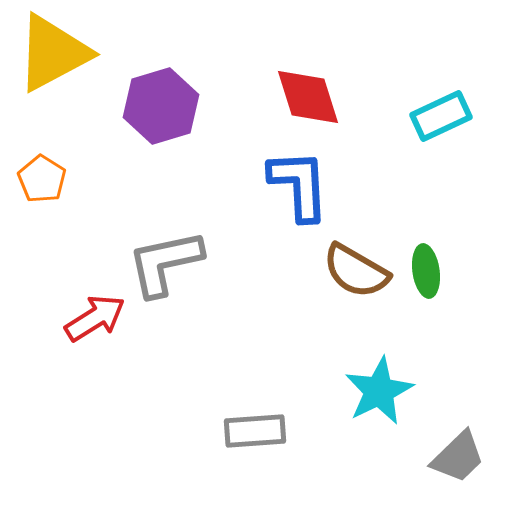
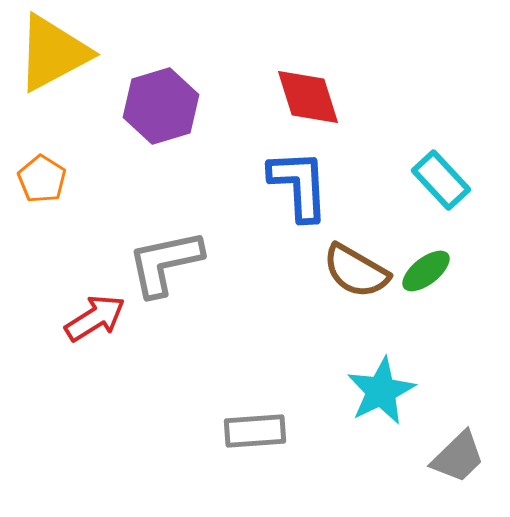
cyan rectangle: moved 64 px down; rotated 72 degrees clockwise
green ellipse: rotated 60 degrees clockwise
cyan star: moved 2 px right
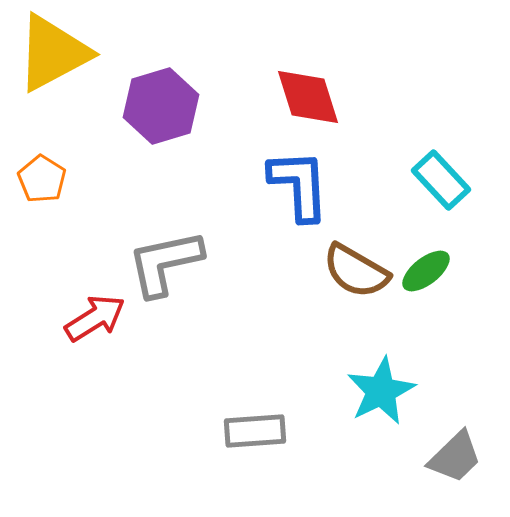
gray trapezoid: moved 3 px left
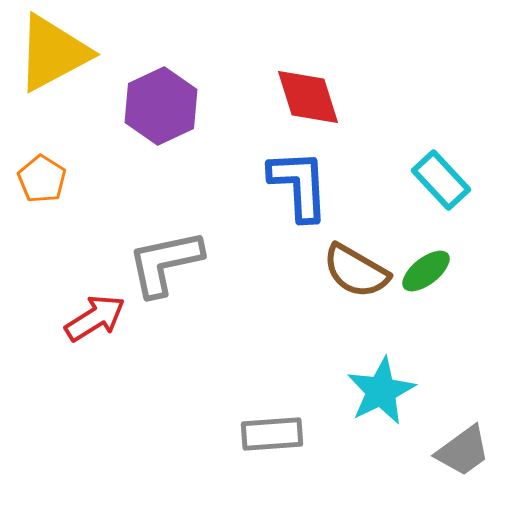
purple hexagon: rotated 8 degrees counterclockwise
gray rectangle: moved 17 px right, 3 px down
gray trapezoid: moved 8 px right, 6 px up; rotated 8 degrees clockwise
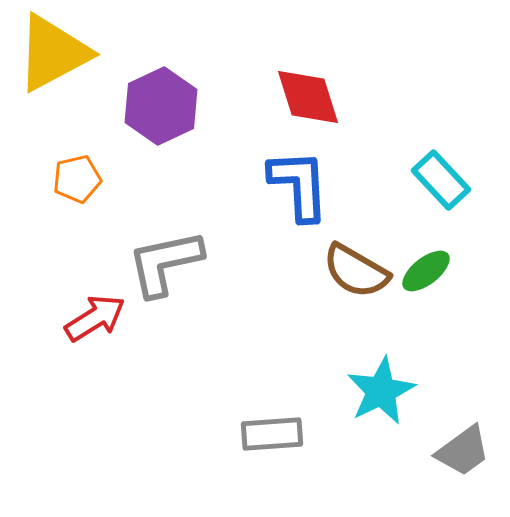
orange pentagon: moved 35 px right; rotated 27 degrees clockwise
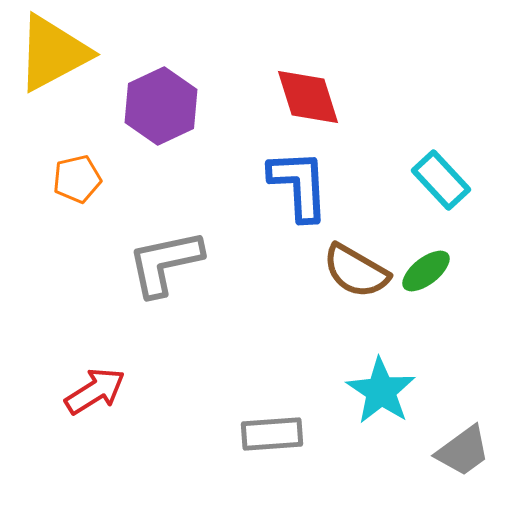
red arrow: moved 73 px down
cyan star: rotated 12 degrees counterclockwise
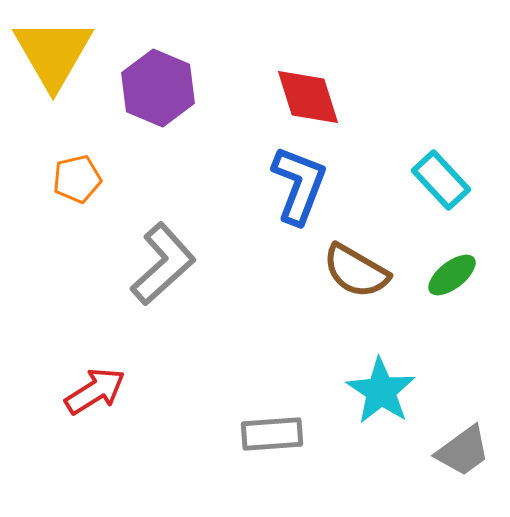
yellow triangle: rotated 32 degrees counterclockwise
purple hexagon: moved 3 px left, 18 px up; rotated 12 degrees counterclockwise
blue L-shape: rotated 24 degrees clockwise
gray L-shape: moved 2 px left, 1 px down; rotated 150 degrees clockwise
green ellipse: moved 26 px right, 4 px down
